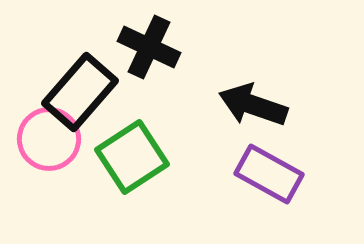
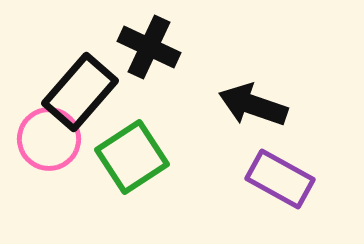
purple rectangle: moved 11 px right, 5 px down
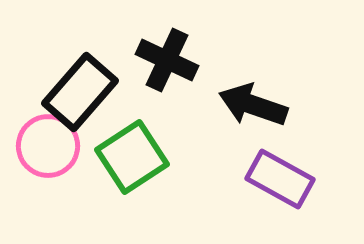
black cross: moved 18 px right, 13 px down
pink circle: moved 1 px left, 7 px down
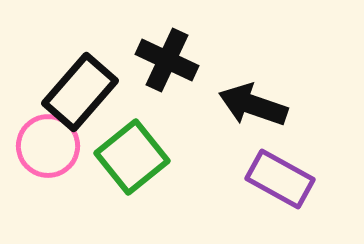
green square: rotated 6 degrees counterclockwise
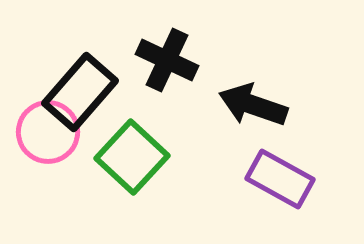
pink circle: moved 14 px up
green square: rotated 8 degrees counterclockwise
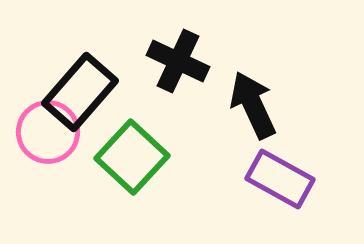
black cross: moved 11 px right, 1 px down
black arrow: rotated 46 degrees clockwise
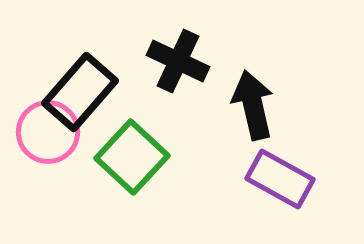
black arrow: rotated 12 degrees clockwise
